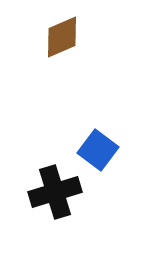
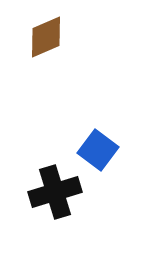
brown diamond: moved 16 px left
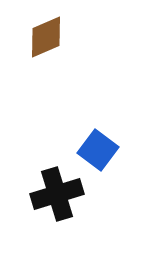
black cross: moved 2 px right, 2 px down
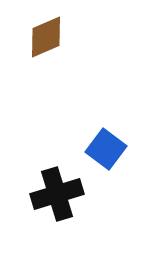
blue square: moved 8 px right, 1 px up
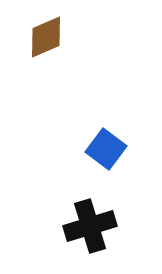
black cross: moved 33 px right, 32 px down
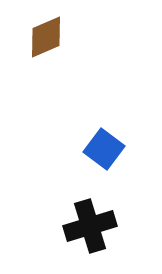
blue square: moved 2 px left
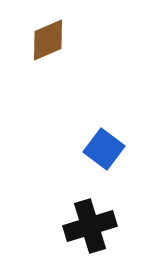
brown diamond: moved 2 px right, 3 px down
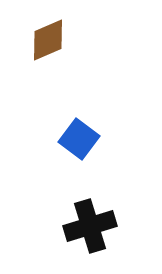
blue square: moved 25 px left, 10 px up
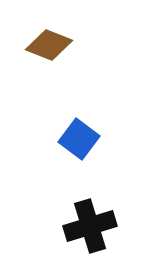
brown diamond: moved 1 px right, 5 px down; rotated 45 degrees clockwise
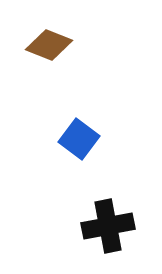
black cross: moved 18 px right; rotated 6 degrees clockwise
